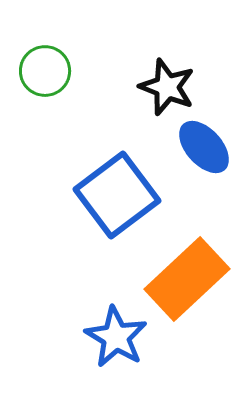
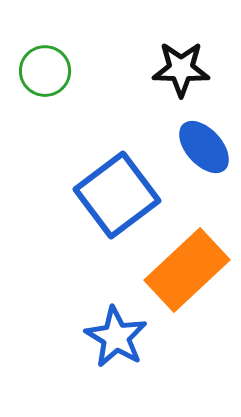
black star: moved 14 px right, 18 px up; rotated 20 degrees counterclockwise
orange rectangle: moved 9 px up
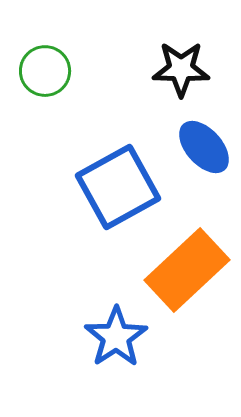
blue square: moved 1 px right, 8 px up; rotated 8 degrees clockwise
blue star: rotated 8 degrees clockwise
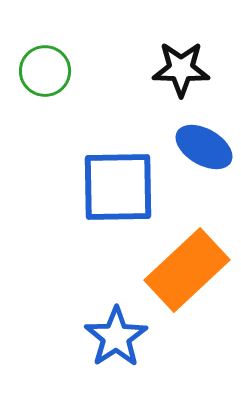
blue ellipse: rotated 18 degrees counterclockwise
blue square: rotated 28 degrees clockwise
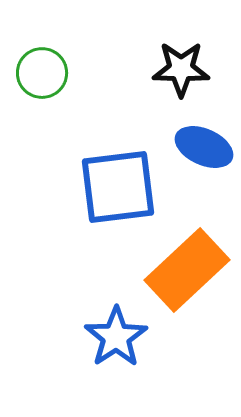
green circle: moved 3 px left, 2 px down
blue ellipse: rotated 6 degrees counterclockwise
blue square: rotated 6 degrees counterclockwise
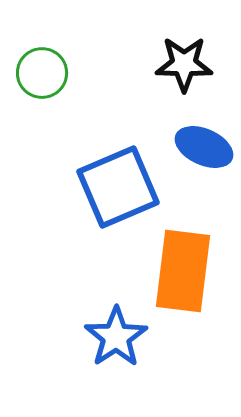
black star: moved 3 px right, 5 px up
blue square: rotated 16 degrees counterclockwise
orange rectangle: moved 4 px left, 1 px down; rotated 40 degrees counterclockwise
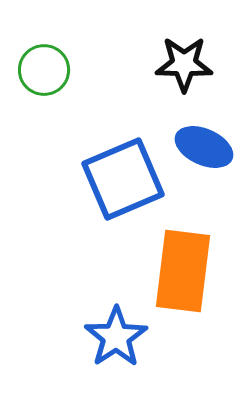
green circle: moved 2 px right, 3 px up
blue square: moved 5 px right, 8 px up
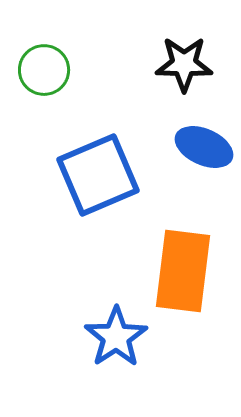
blue square: moved 25 px left, 4 px up
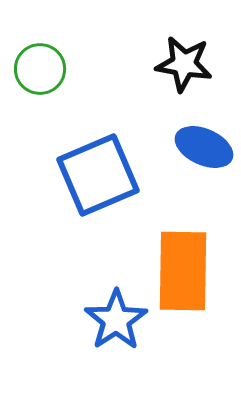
black star: rotated 8 degrees clockwise
green circle: moved 4 px left, 1 px up
orange rectangle: rotated 6 degrees counterclockwise
blue star: moved 17 px up
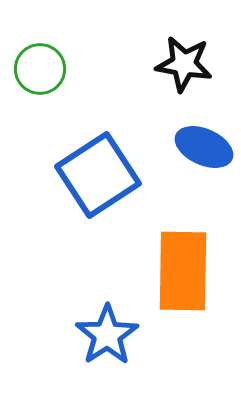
blue square: rotated 10 degrees counterclockwise
blue star: moved 9 px left, 15 px down
